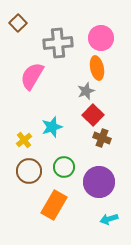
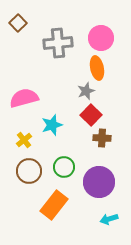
pink semicircle: moved 8 px left, 22 px down; rotated 44 degrees clockwise
red square: moved 2 px left
cyan star: moved 2 px up
brown cross: rotated 18 degrees counterclockwise
orange rectangle: rotated 8 degrees clockwise
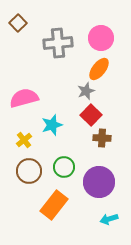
orange ellipse: moved 2 px right, 1 px down; rotated 50 degrees clockwise
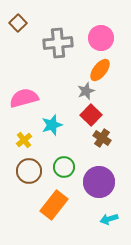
orange ellipse: moved 1 px right, 1 px down
brown cross: rotated 30 degrees clockwise
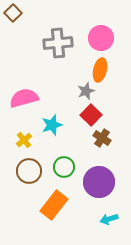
brown square: moved 5 px left, 10 px up
orange ellipse: rotated 25 degrees counterclockwise
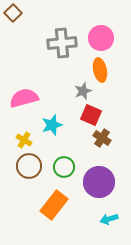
gray cross: moved 4 px right
orange ellipse: rotated 25 degrees counterclockwise
gray star: moved 3 px left
red square: rotated 20 degrees counterclockwise
yellow cross: rotated 21 degrees counterclockwise
brown circle: moved 5 px up
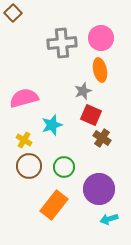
purple circle: moved 7 px down
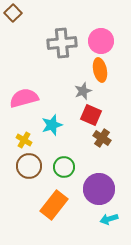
pink circle: moved 3 px down
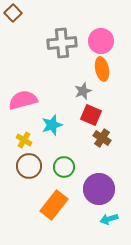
orange ellipse: moved 2 px right, 1 px up
pink semicircle: moved 1 px left, 2 px down
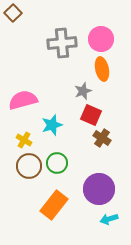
pink circle: moved 2 px up
green circle: moved 7 px left, 4 px up
